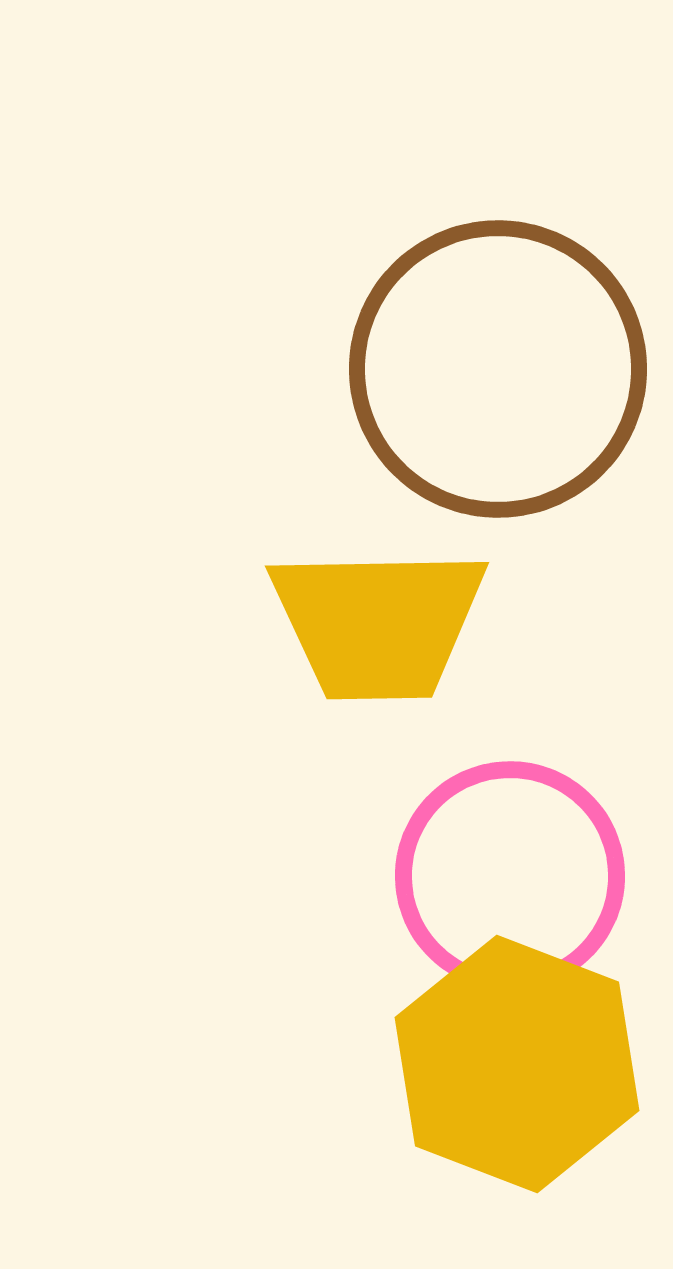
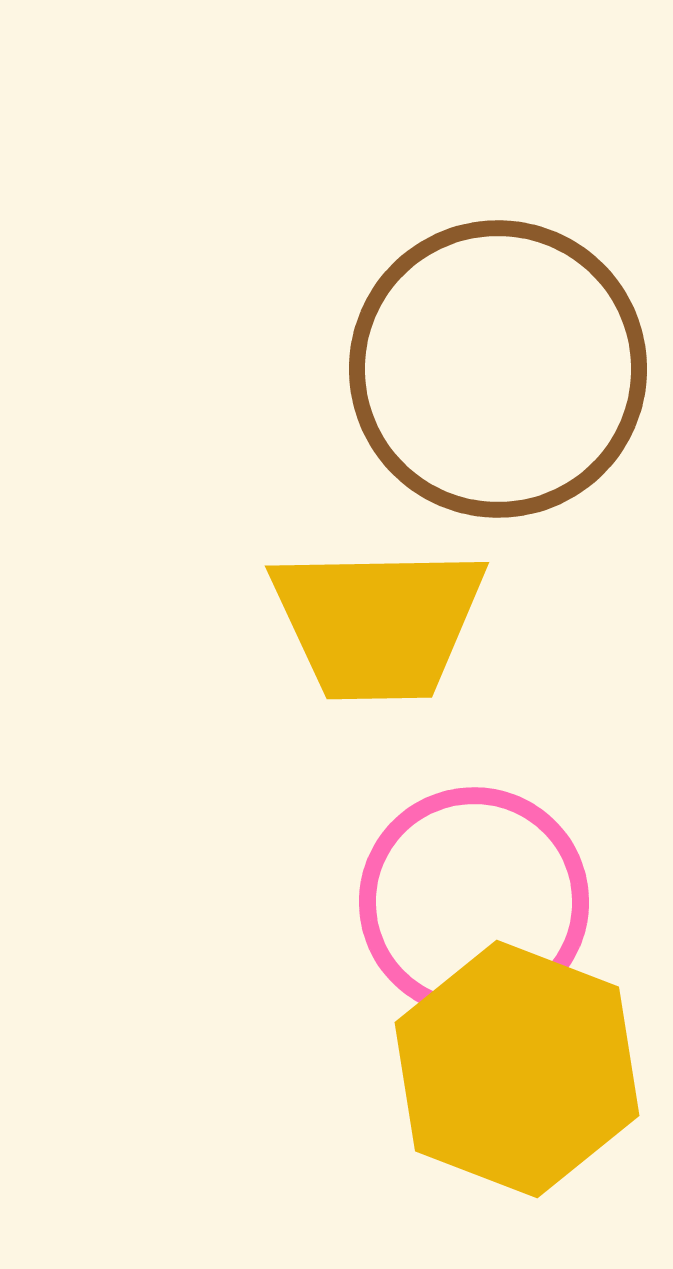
pink circle: moved 36 px left, 26 px down
yellow hexagon: moved 5 px down
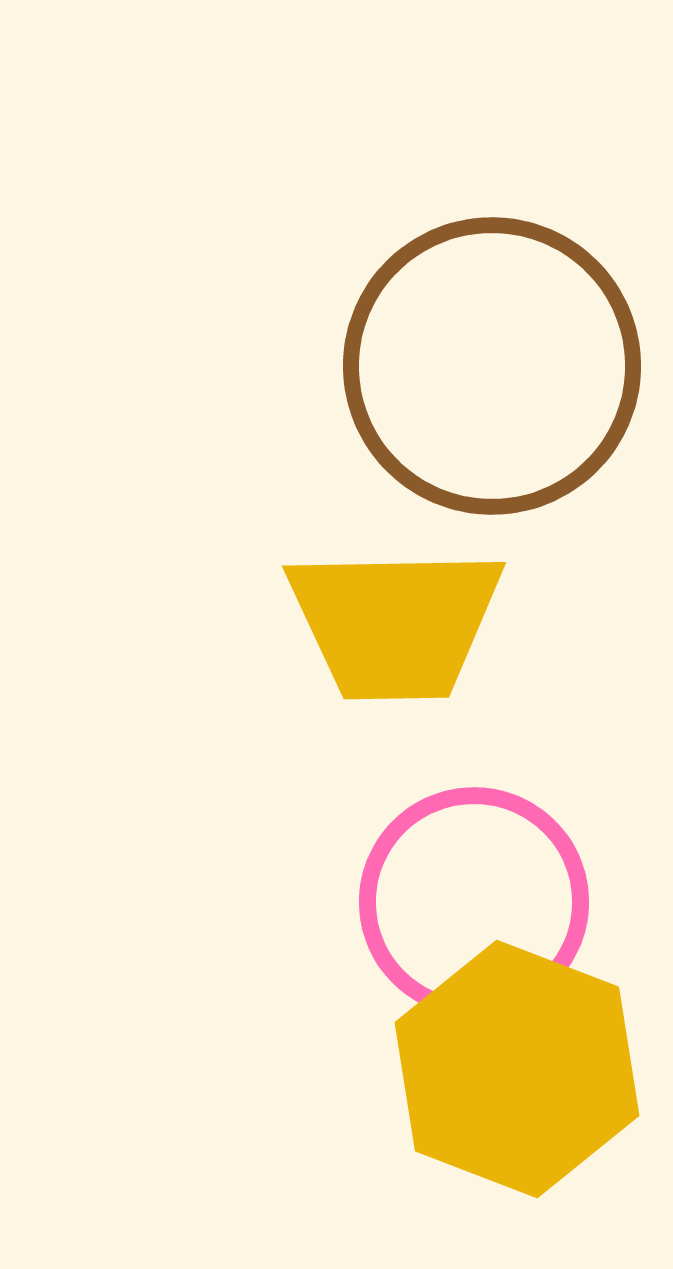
brown circle: moved 6 px left, 3 px up
yellow trapezoid: moved 17 px right
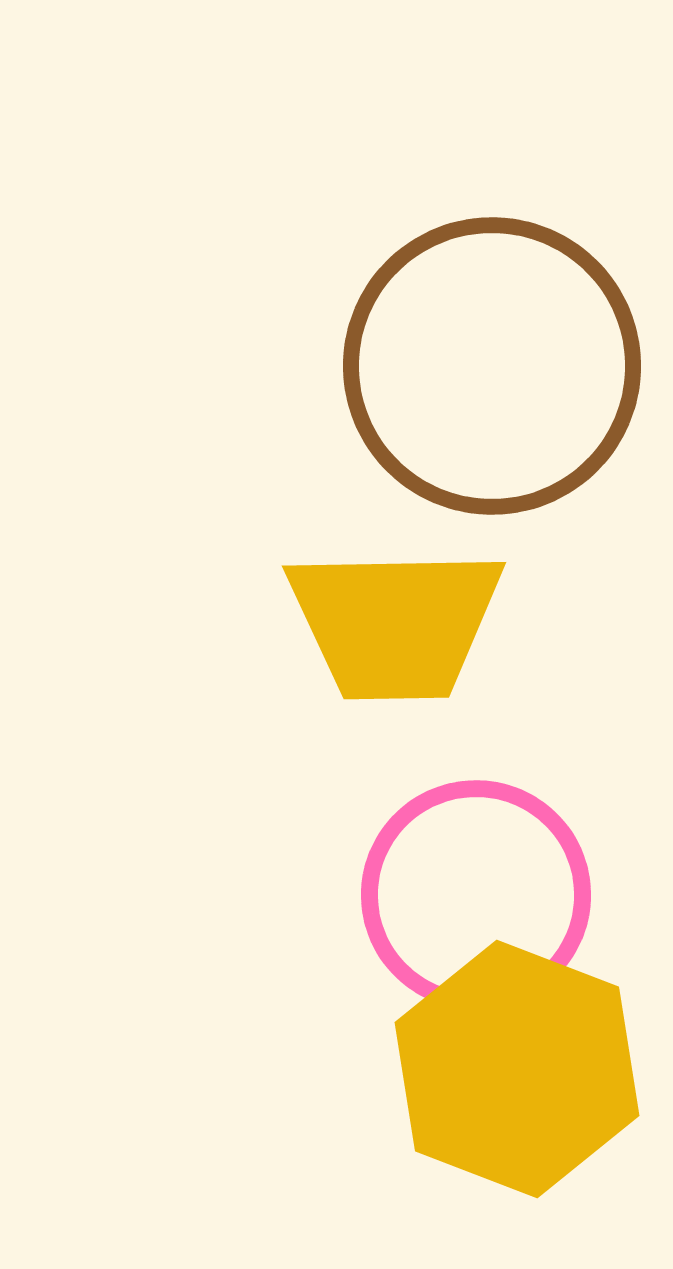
pink circle: moved 2 px right, 7 px up
